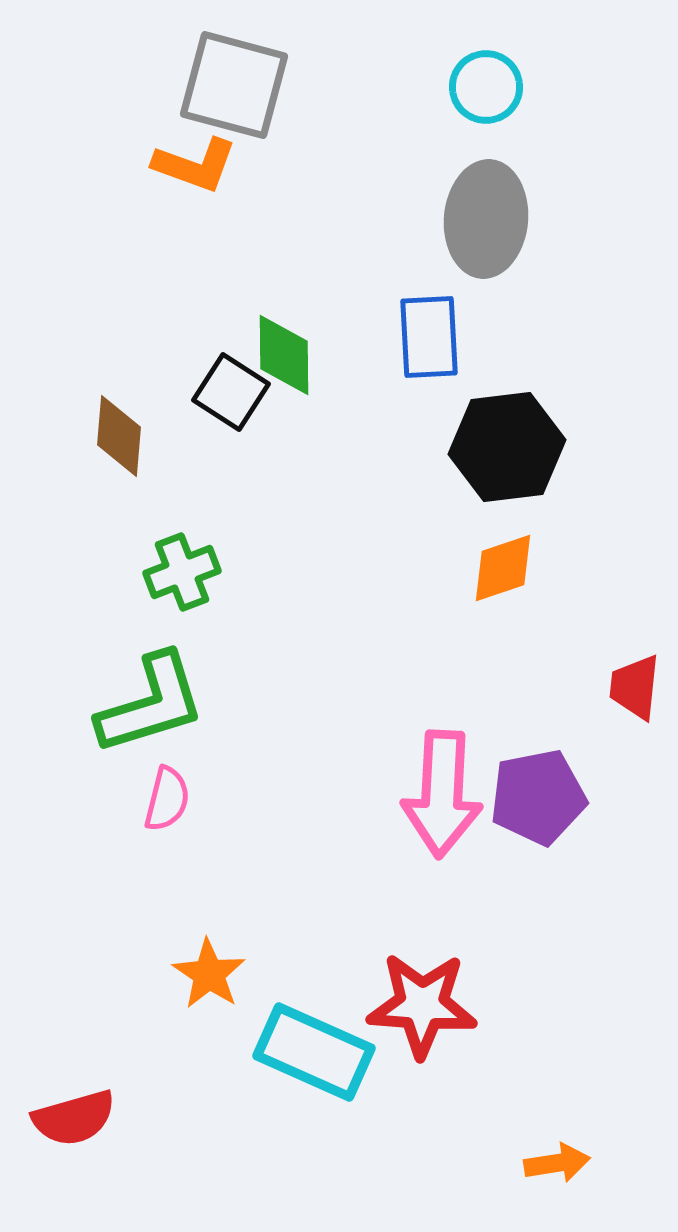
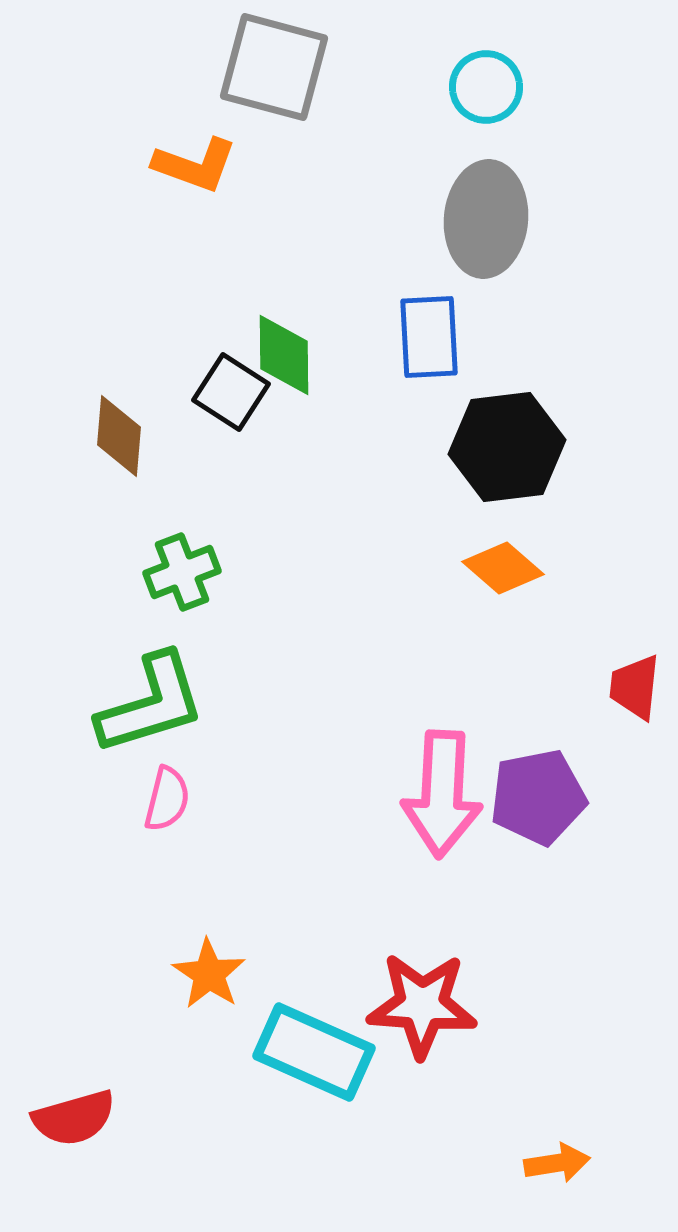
gray square: moved 40 px right, 18 px up
orange diamond: rotated 60 degrees clockwise
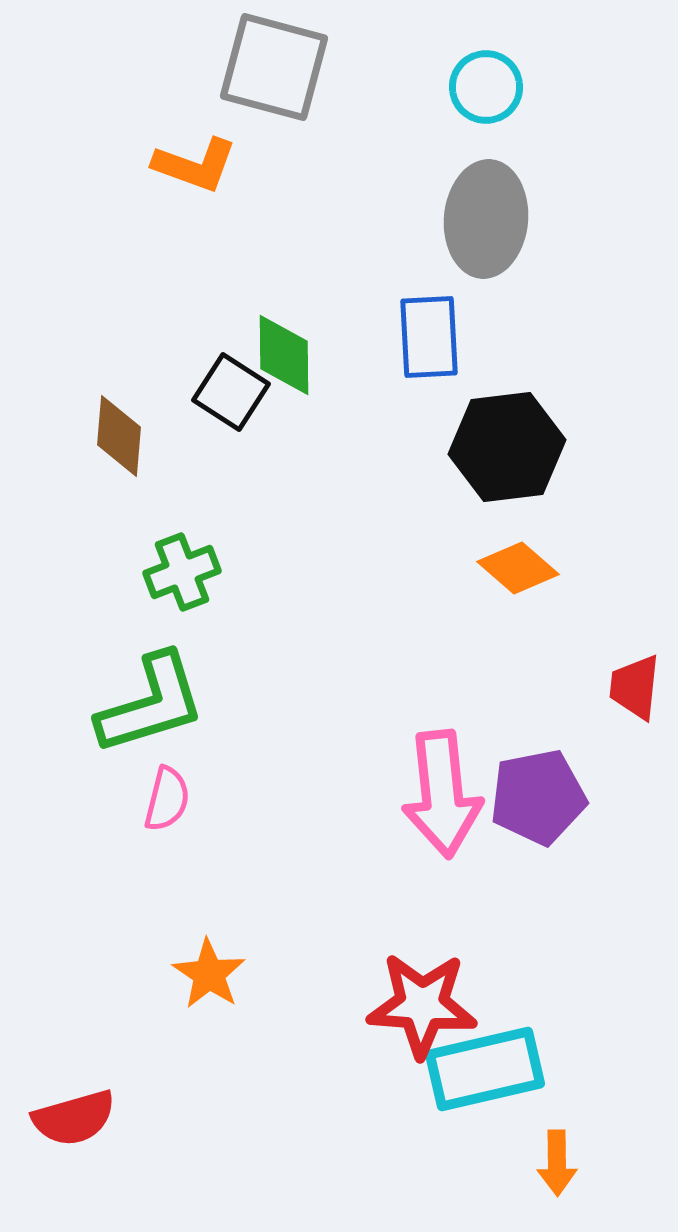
orange diamond: moved 15 px right
pink arrow: rotated 9 degrees counterclockwise
cyan rectangle: moved 171 px right, 17 px down; rotated 37 degrees counterclockwise
orange arrow: rotated 98 degrees clockwise
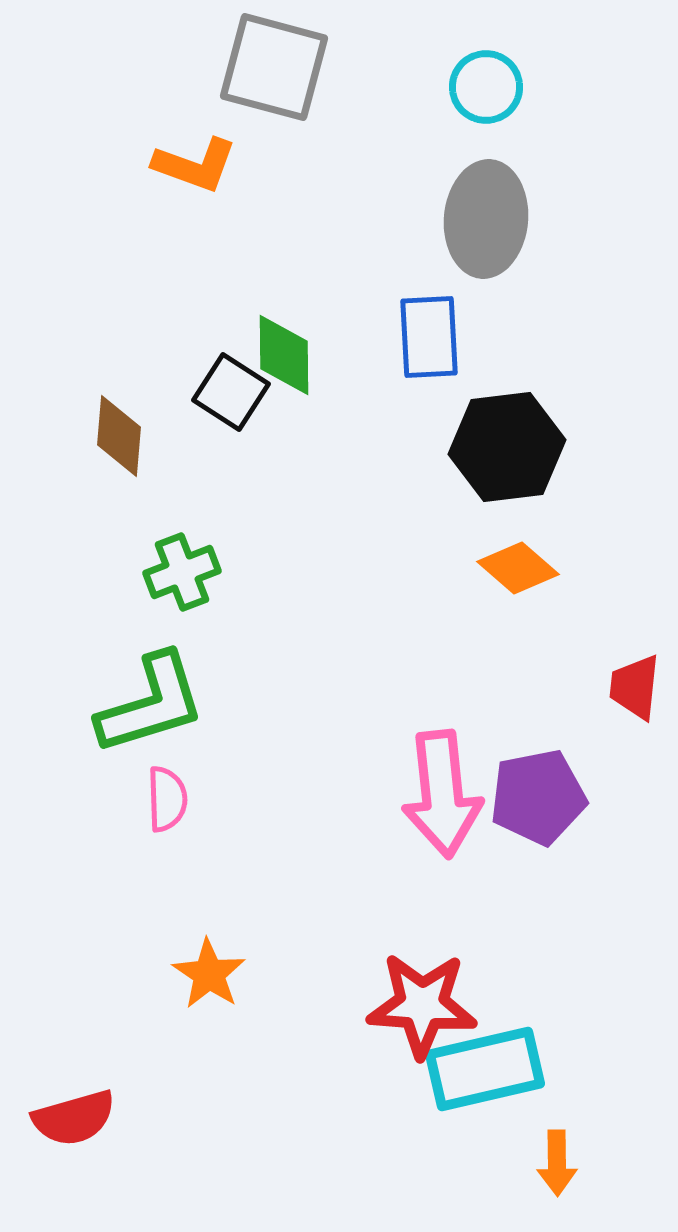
pink semicircle: rotated 16 degrees counterclockwise
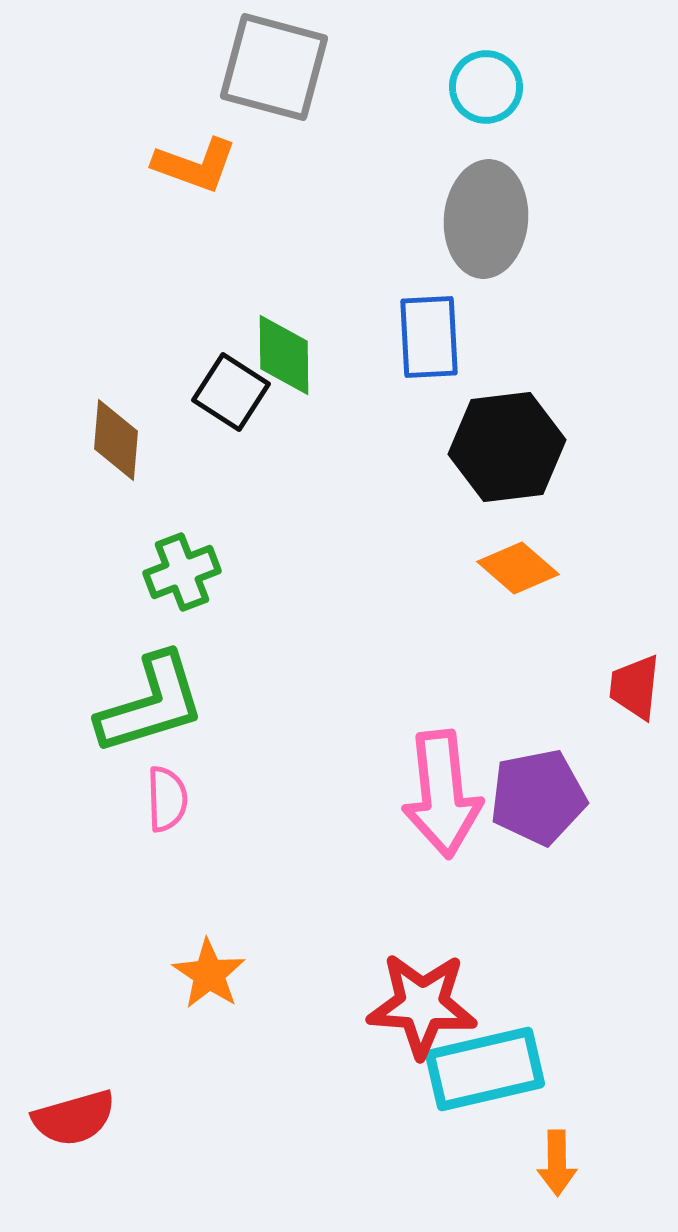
brown diamond: moved 3 px left, 4 px down
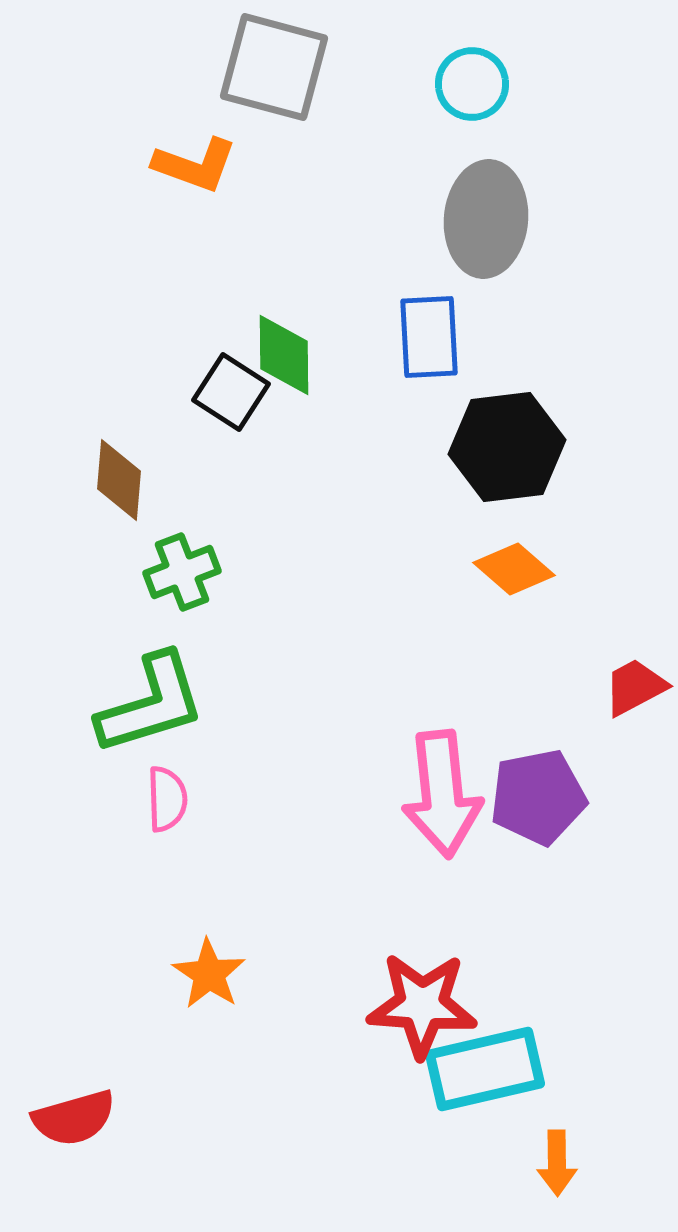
cyan circle: moved 14 px left, 3 px up
brown diamond: moved 3 px right, 40 px down
orange diamond: moved 4 px left, 1 px down
red trapezoid: rotated 56 degrees clockwise
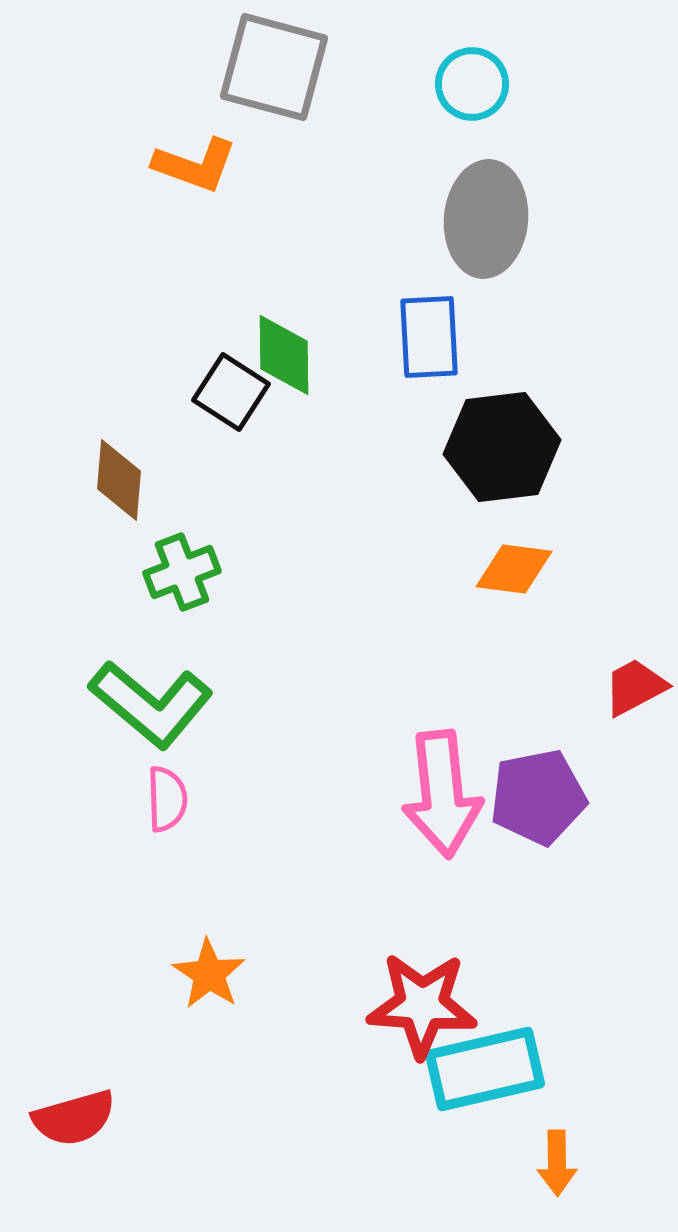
black hexagon: moved 5 px left
orange diamond: rotated 34 degrees counterclockwise
green L-shape: rotated 57 degrees clockwise
